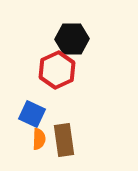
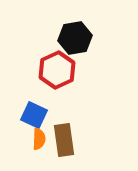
black hexagon: moved 3 px right, 1 px up; rotated 8 degrees counterclockwise
blue square: moved 2 px right, 1 px down
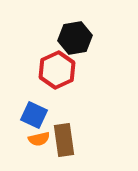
orange semicircle: rotated 75 degrees clockwise
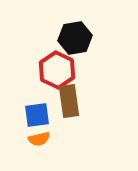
red hexagon: rotated 9 degrees counterclockwise
blue square: moved 3 px right; rotated 32 degrees counterclockwise
brown rectangle: moved 5 px right, 39 px up
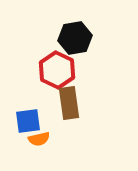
brown rectangle: moved 2 px down
blue square: moved 9 px left, 6 px down
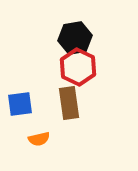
red hexagon: moved 21 px right, 3 px up
blue square: moved 8 px left, 17 px up
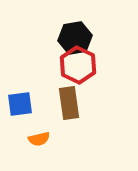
red hexagon: moved 2 px up
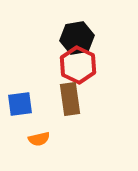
black hexagon: moved 2 px right
brown rectangle: moved 1 px right, 4 px up
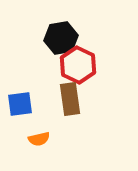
black hexagon: moved 16 px left
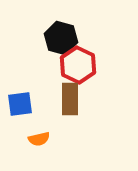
black hexagon: rotated 24 degrees clockwise
brown rectangle: rotated 8 degrees clockwise
